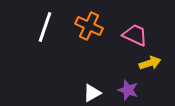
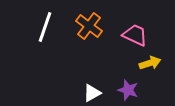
orange cross: rotated 12 degrees clockwise
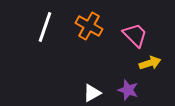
orange cross: rotated 8 degrees counterclockwise
pink trapezoid: rotated 20 degrees clockwise
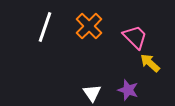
orange cross: rotated 16 degrees clockwise
pink trapezoid: moved 2 px down
yellow arrow: rotated 120 degrees counterclockwise
white triangle: rotated 36 degrees counterclockwise
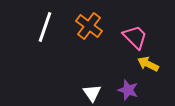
orange cross: rotated 8 degrees counterclockwise
yellow arrow: moved 2 px left, 1 px down; rotated 15 degrees counterclockwise
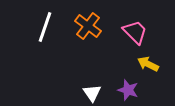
orange cross: moved 1 px left
pink trapezoid: moved 5 px up
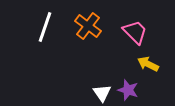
white triangle: moved 10 px right
